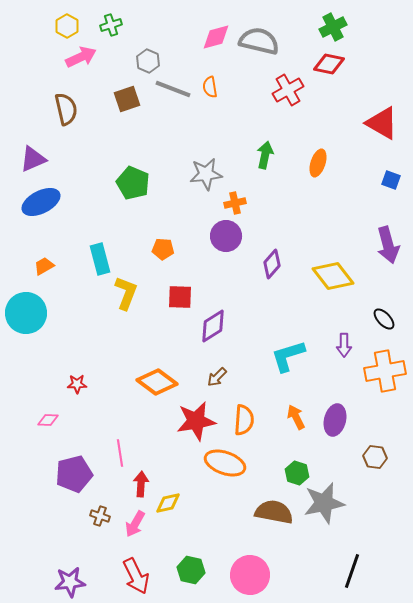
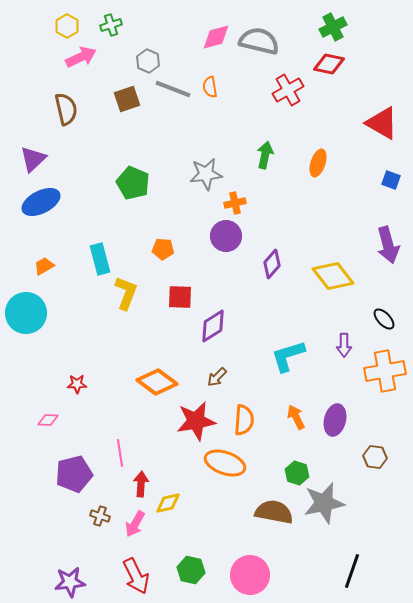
purple triangle at (33, 159): rotated 20 degrees counterclockwise
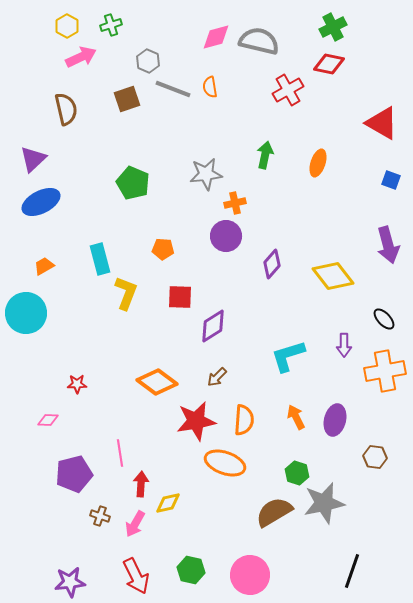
brown semicircle at (274, 512): rotated 42 degrees counterclockwise
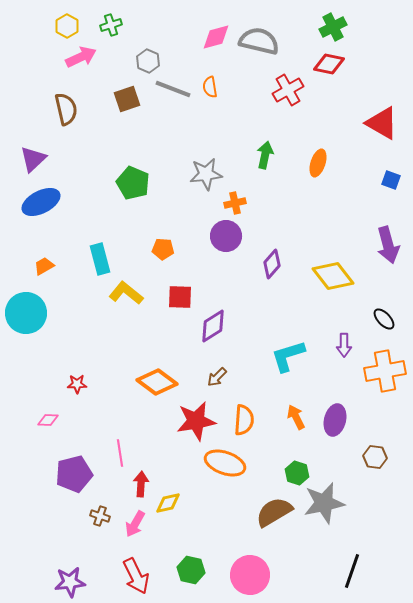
yellow L-shape at (126, 293): rotated 72 degrees counterclockwise
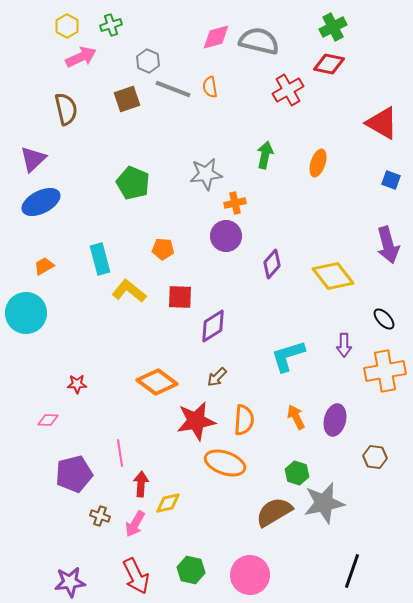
yellow L-shape at (126, 293): moved 3 px right, 2 px up
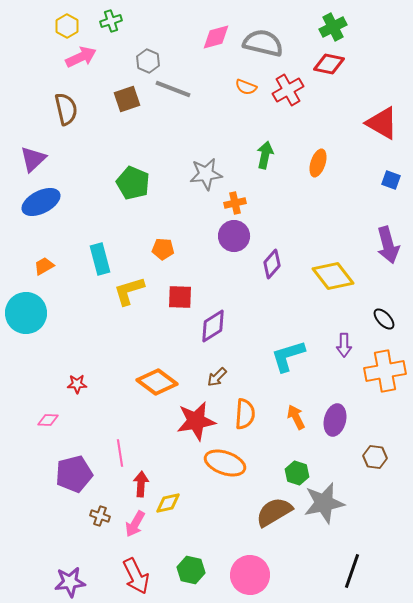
green cross at (111, 25): moved 4 px up
gray semicircle at (259, 41): moved 4 px right, 2 px down
orange semicircle at (210, 87): moved 36 px right; rotated 60 degrees counterclockwise
purple circle at (226, 236): moved 8 px right
yellow L-shape at (129, 291): rotated 56 degrees counterclockwise
orange semicircle at (244, 420): moved 1 px right, 6 px up
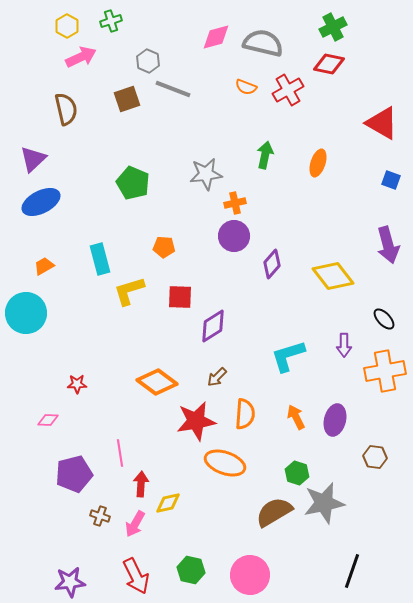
orange pentagon at (163, 249): moved 1 px right, 2 px up
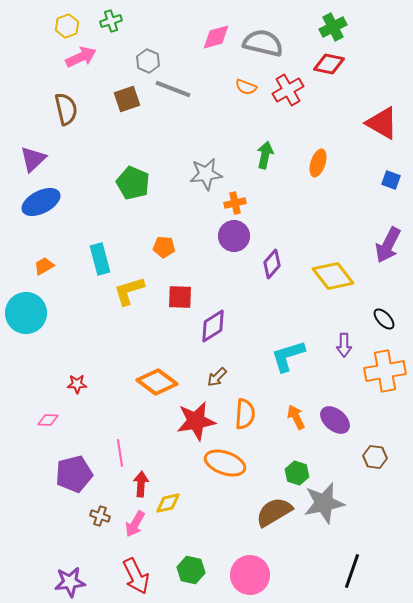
yellow hexagon at (67, 26): rotated 10 degrees clockwise
purple arrow at (388, 245): rotated 42 degrees clockwise
purple ellipse at (335, 420): rotated 64 degrees counterclockwise
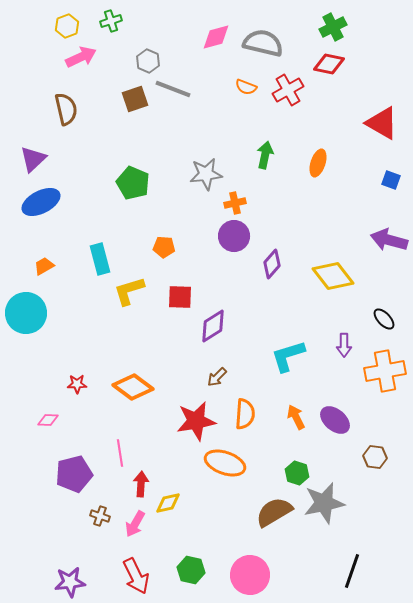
brown square at (127, 99): moved 8 px right
purple arrow at (388, 245): moved 1 px right, 5 px up; rotated 78 degrees clockwise
orange diamond at (157, 382): moved 24 px left, 5 px down
